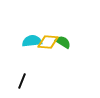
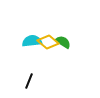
yellow diamond: rotated 35 degrees clockwise
black line: moved 7 px right
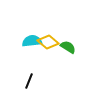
green semicircle: moved 5 px right, 5 px down
